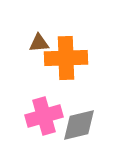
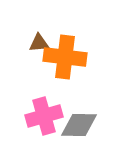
orange cross: moved 1 px left, 1 px up; rotated 9 degrees clockwise
gray diamond: rotated 15 degrees clockwise
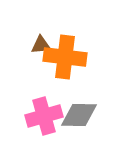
brown triangle: moved 2 px right, 2 px down
gray diamond: moved 10 px up
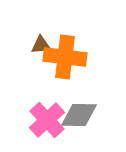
pink cross: moved 3 px right, 4 px down; rotated 27 degrees counterclockwise
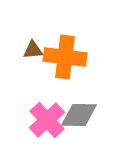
brown triangle: moved 8 px left, 5 px down
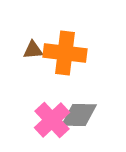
orange cross: moved 4 px up
pink cross: moved 5 px right
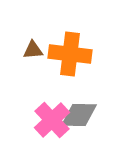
orange cross: moved 5 px right, 1 px down
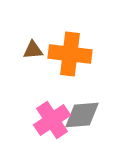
gray diamond: moved 3 px right; rotated 6 degrees counterclockwise
pink cross: rotated 9 degrees clockwise
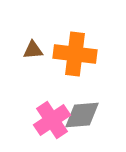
orange cross: moved 5 px right
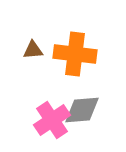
gray diamond: moved 5 px up
